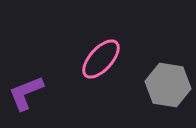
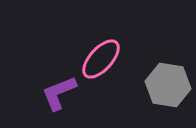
purple L-shape: moved 33 px right
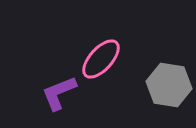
gray hexagon: moved 1 px right
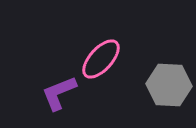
gray hexagon: rotated 6 degrees counterclockwise
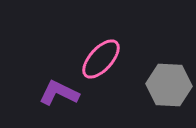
purple L-shape: rotated 48 degrees clockwise
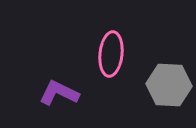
pink ellipse: moved 10 px right, 5 px up; rotated 36 degrees counterclockwise
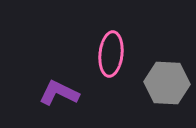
gray hexagon: moved 2 px left, 2 px up
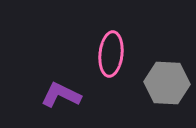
purple L-shape: moved 2 px right, 2 px down
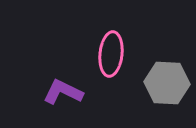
purple L-shape: moved 2 px right, 3 px up
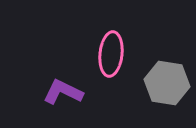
gray hexagon: rotated 6 degrees clockwise
